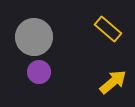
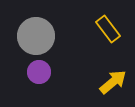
yellow rectangle: rotated 12 degrees clockwise
gray circle: moved 2 px right, 1 px up
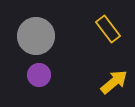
purple circle: moved 3 px down
yellow arrow: moved 1 px right
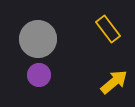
gray circle: moved 2 px right, 3 px down
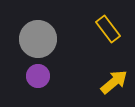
purple circle: moved 1 px left, 1 px down
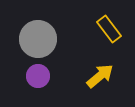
yellow rectangle: moved 1 px right
yellow arrow: moved 14 px left, 6 px up
